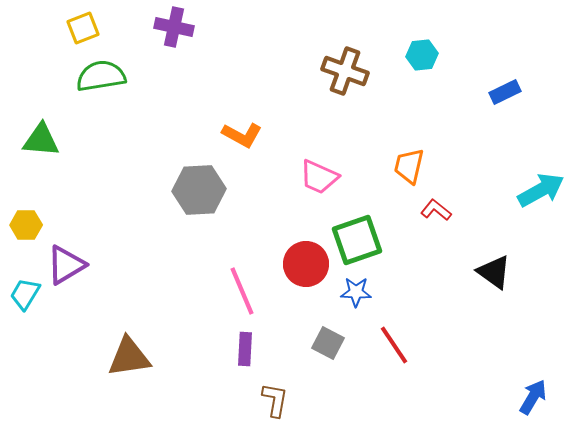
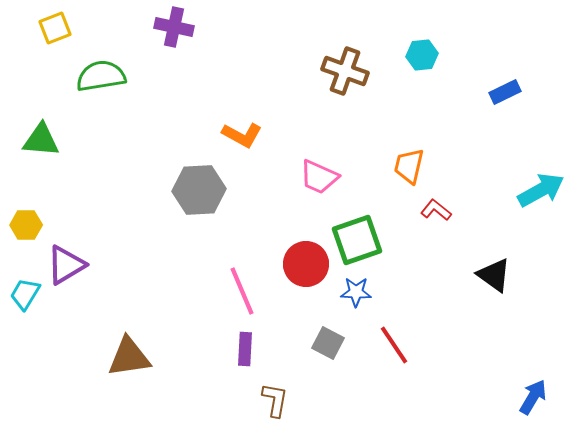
yellow square: moved 28 px left
black triangle: moved 3 px down
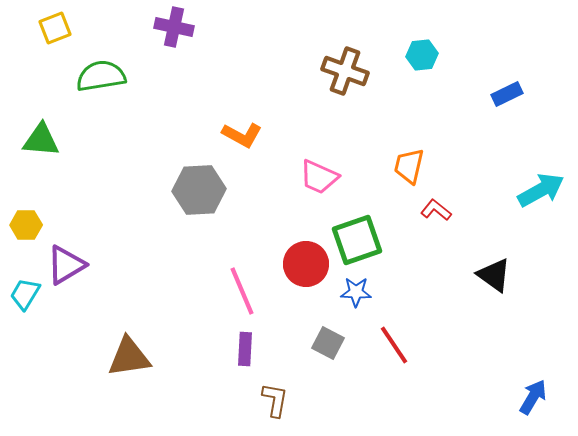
blue rectangle: moved 2 px right, 2 px down
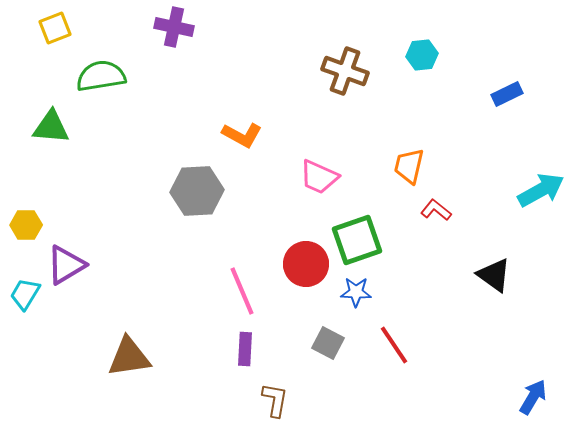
green triangle: moved 10 px right, 13 px up
gray hexagon: moved 2 px left, 1 px down
